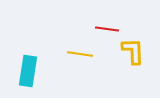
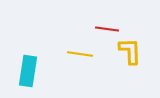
yellow L-shape: moved 3 px left
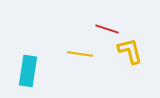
red line: rotated 10 degrees clockwise
yellow L-shape: rotated 12 degrees counterclockwise
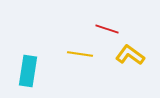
yellow L-shape: moved 4 px down; rotated 40 degrees counterclockwise
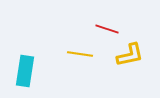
yellow L-shape: rotated 132 degrees clockwise
cyan rectangle: moved 3 px left
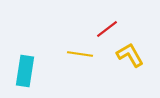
red line: rotated 55 degrees counterclockwise
yellow L-shape: rotated 108 degrees counterclockwise
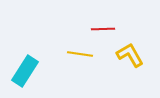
red line: moved 4 px left; rotated 35 degrees clockwise
cyan rectangle: rotated 24 degrees clockwise
